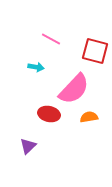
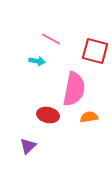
cyan arrow: moved 1 px right, 6 px up
pink semicircle: rotated 32 degrees counterclockwise
red ellipse: moved 1 px left, 1 px down
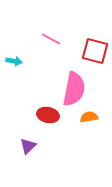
cyan arrow: moved 23 px left
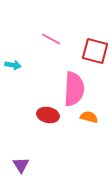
cyan arrow: moved 1 px left, 4 px down
pink semicircle: rotated 8 degrees counterclockwise
orange semicircle: rotated 24 degrees clockwise
purple triangle: moved 7 px left, 19 px down; rotated 18 degrees counterclockwise
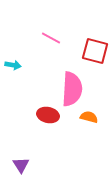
pink line: moved 1 px up
pink semicircle: moved 2 px left
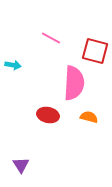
pink semicircle: moved 2 px right, 6 px up
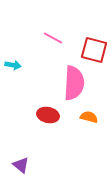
pink line: moved 2 px right
red square: moved 1 px left, 1 px up
purple triangle: rotated 18 degrees counterclockwise
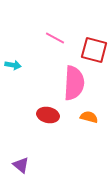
pink line: moved 2 px right
